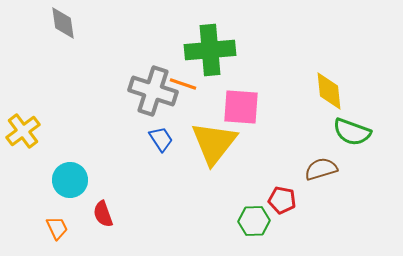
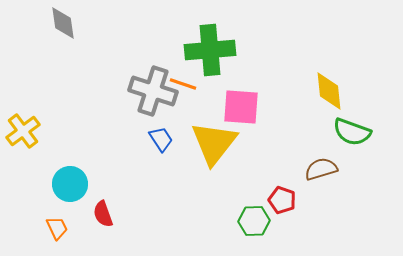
cyan circle: moved 4 px down
red pentagon: rotated 8 degrees clockwise
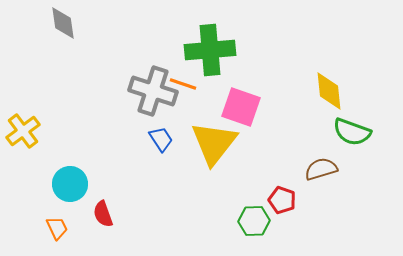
pink square: rotated 15 degrees clockwise
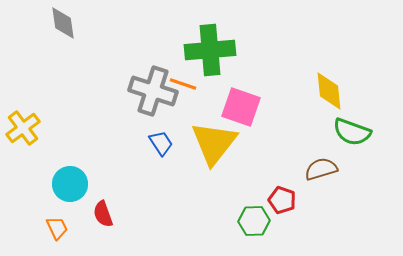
yellow cross: moved 3 px up
blue trapezoid: moved 4 px down
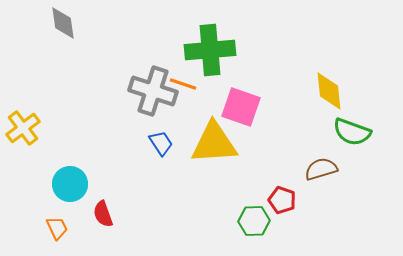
yellow triangle: rotated 48 degrees clockwise
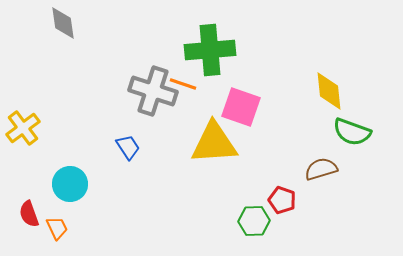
blue trapezoid: moved 33 px left, 4 px down
red semicircle: moved 74 px left
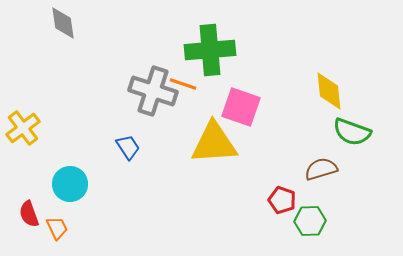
green hexagon: moved 56 px right
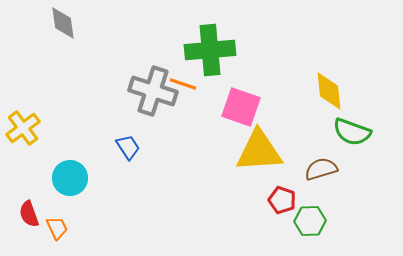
yellow triangle: moved 45 px right, 8 px down
cyan circle: moved 6 px up
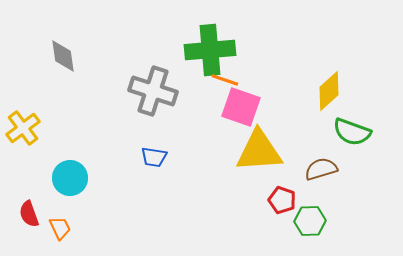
gray diamond: moved 33 px down
orange line: moved 42 px right, 4 px up
yellow diamond: rotated 54 degrees clockwise
blue trapezoid: moved 26 px right, 10 px down; rotated 132 degrees clockwise
orange trapezoid: moved 3 px right
